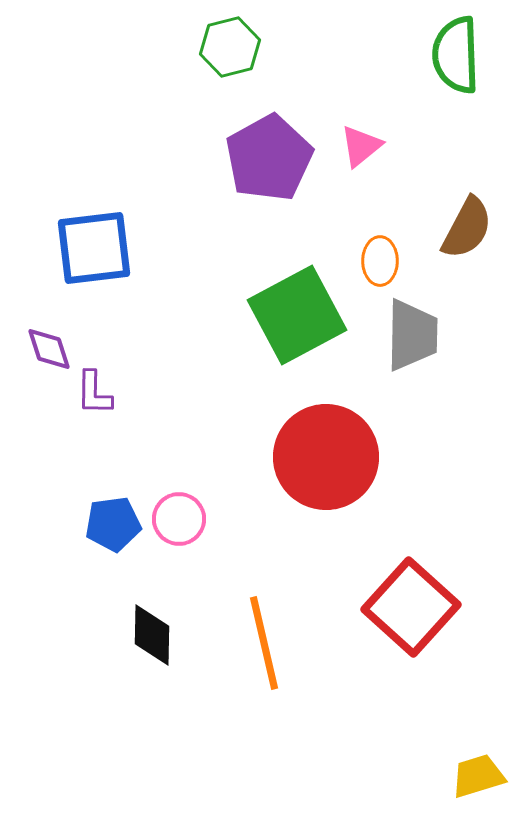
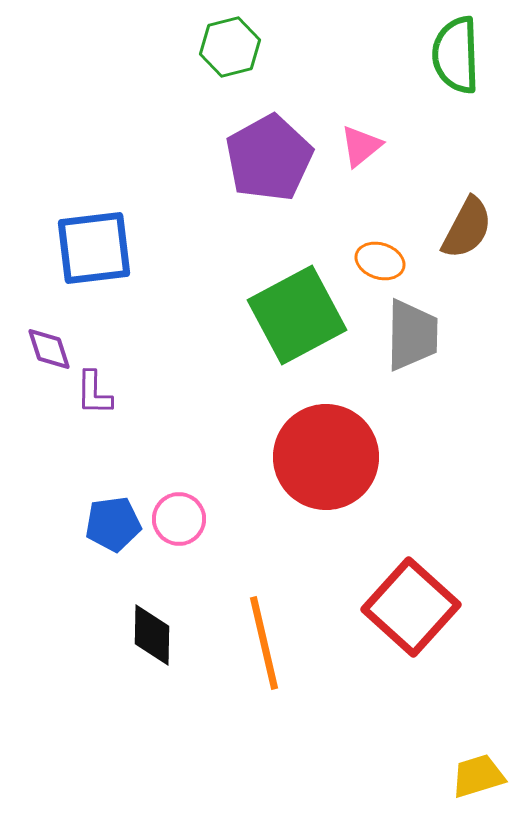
orange ellipse: rotated 72 degrees counterclockwise
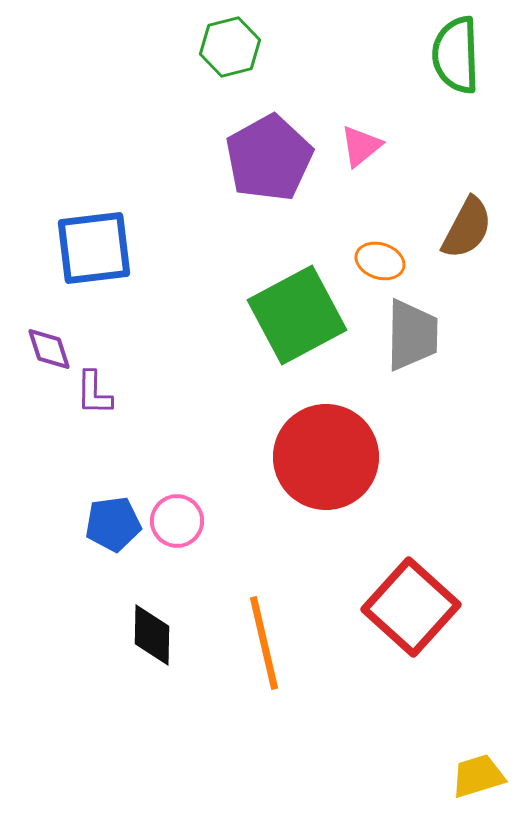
pink circle: moved 2 px left, 2 px down
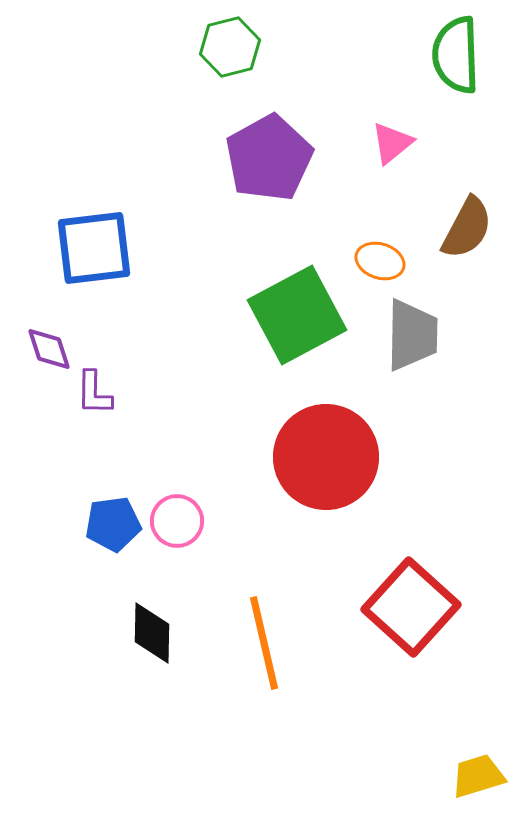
pink triangle: moved 31 px right, 3 px up
black diamond: moved 2 px up
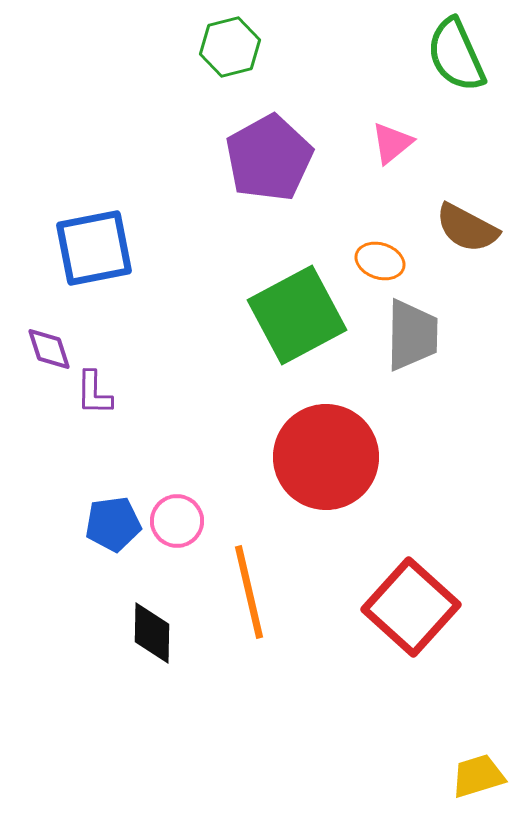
green semicircle: rotated 22 degrees counterclockwise
brown semicircle: rotated 90 degrees clockwise
blue square: rotated 4 degrees counterclockwise
orange line: moved 15 px left, 51 px up
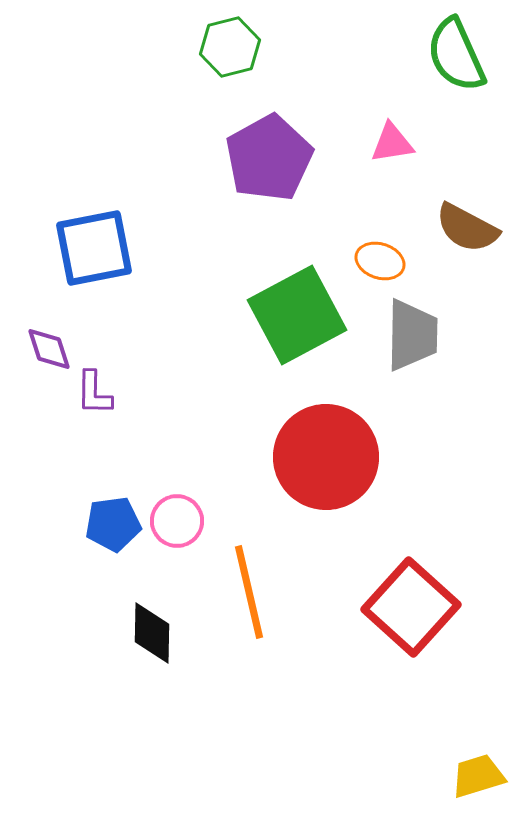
pink triangle: rotated 30 degrees clockwise
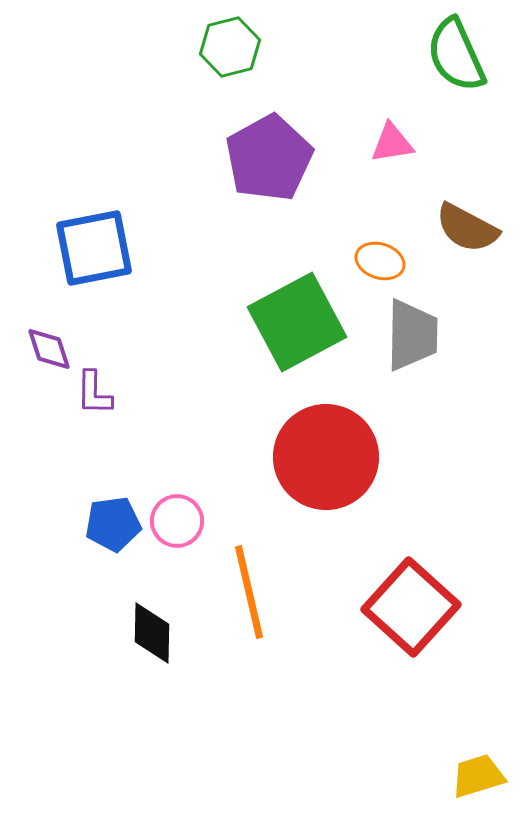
green square: moved 7 px down
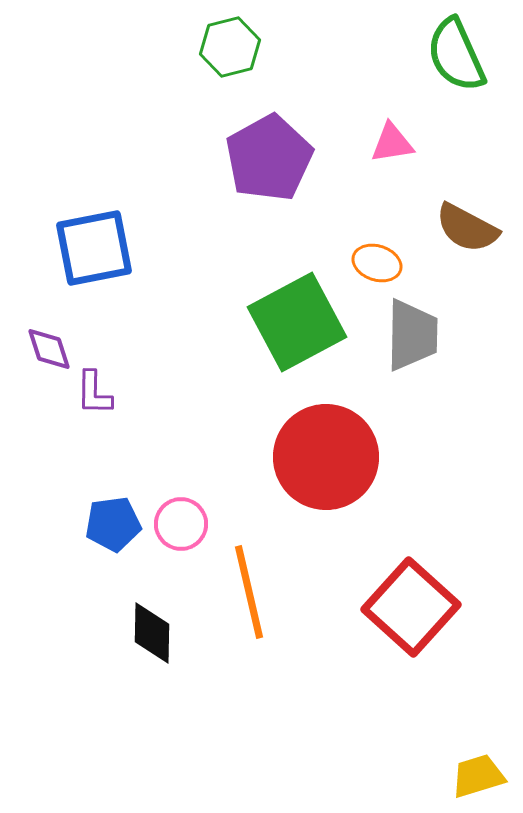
orange ellipse: moved 3 px left, 2 px down
pink circle: moved 4 px right, 3 px down
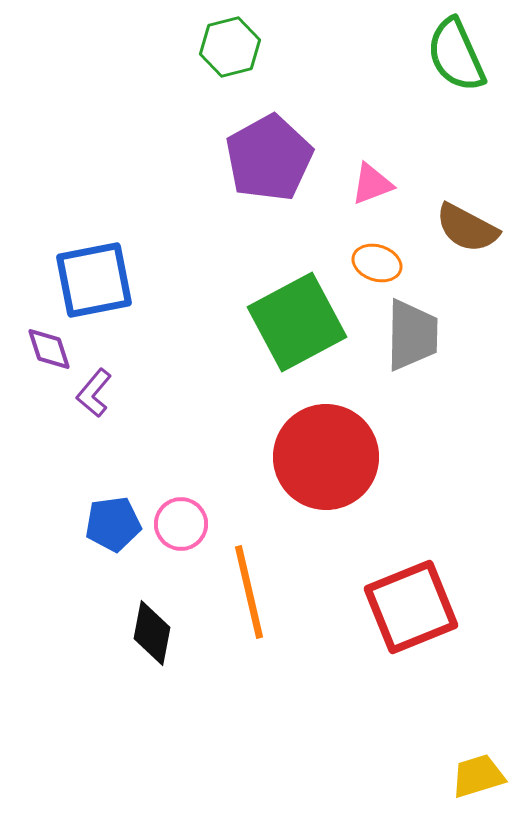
pink triangle: moved 20 px left, 41 px down; rotated 12 degrees counterclockwise
blue square: moved 32 px down
purple L-shape: rotated 39 degrees clockwise
red square: rotated 26 degrees clockwise
black diamond: rotated 10 degrees clockwise
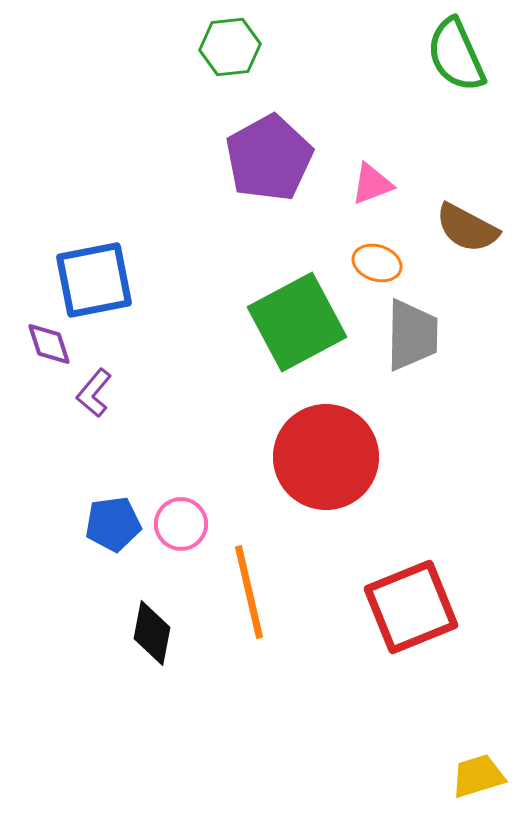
green hexagon: rotated 8 degrees clockwise
purple diamond: moved 5 px up
